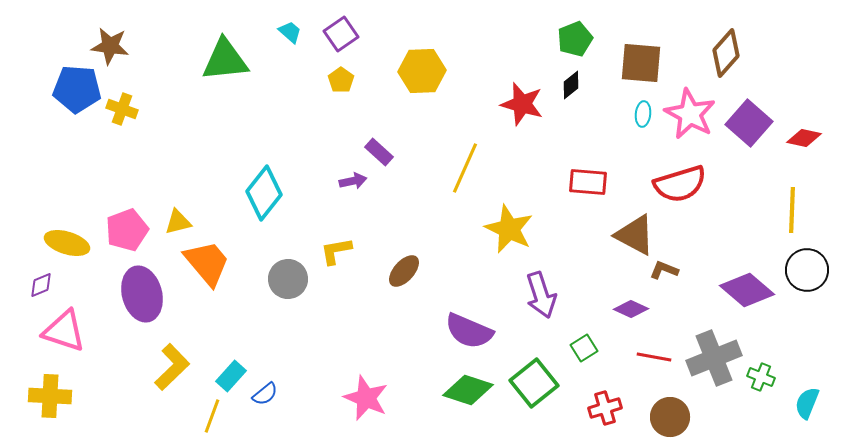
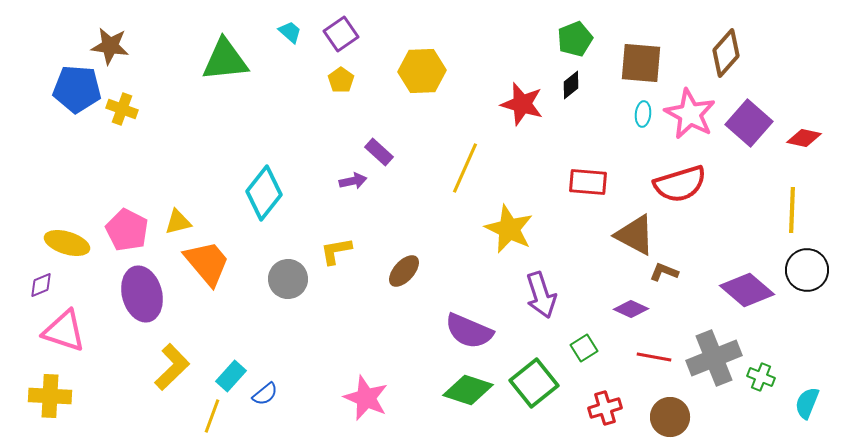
pink pentagon at (127, 230): rotated 24 degrees counterclockwise
brown L-shape at (664, 270): moved 2 px down
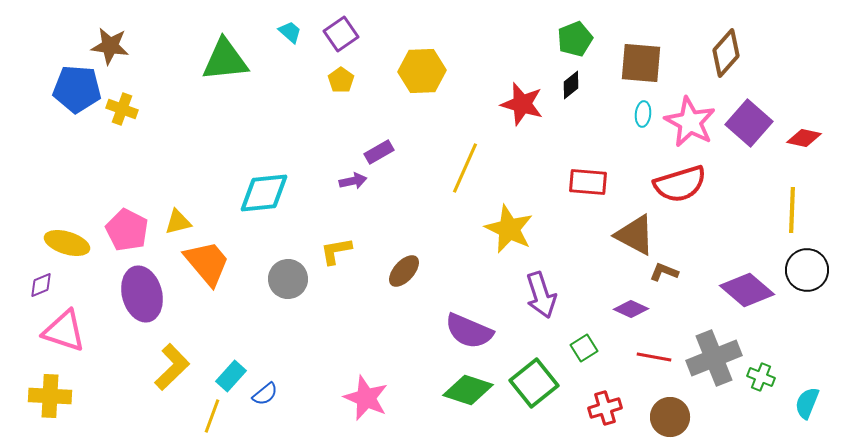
pink star at (690, 114): moved 8 px down
purple rectangle at (379, 152): rotated 72 degrees counterclockwise
cyan diamond at (264, 193): rotated 46 degrees clockwise
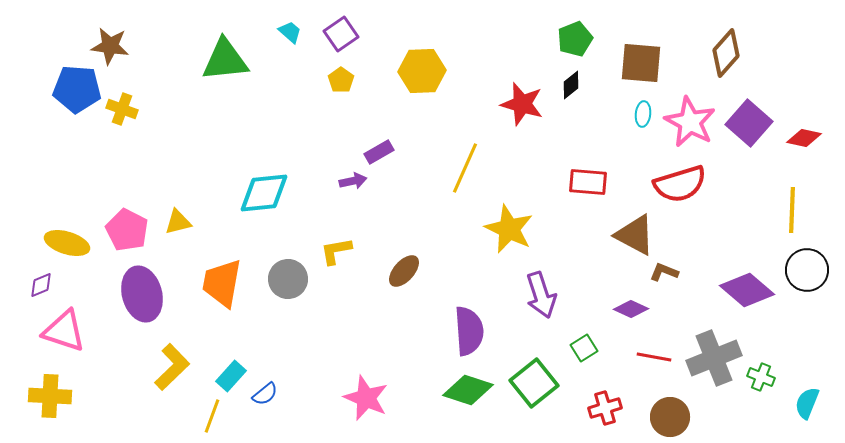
orange trapezoid at (207, 263): moved 15 px right, 20 px down; rotated 130 degrees counterclockwise
purple semicircle at (469, 331): rotated 117 degrees counterclockwise
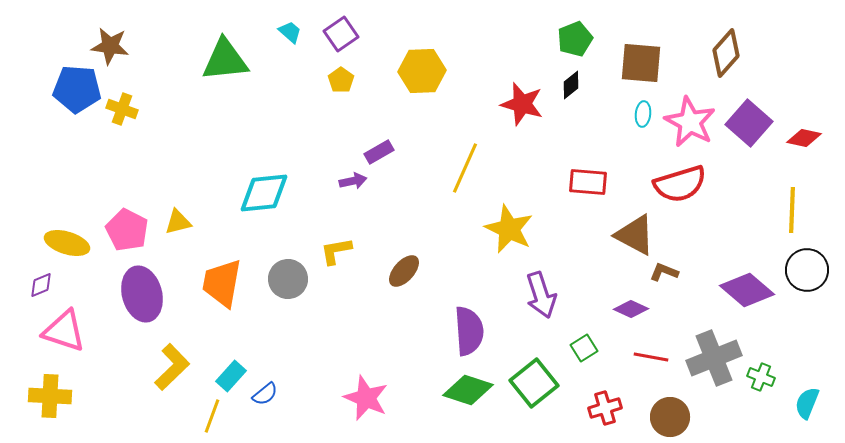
red line at (654, 357): moved 3 px left
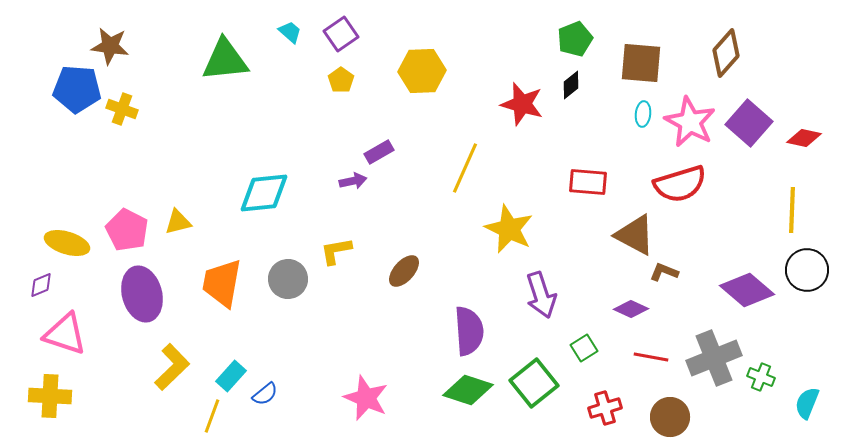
pink triangle at (64, 331): moved 1 px right, 3 px down
